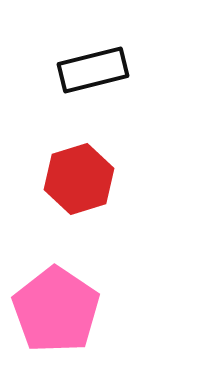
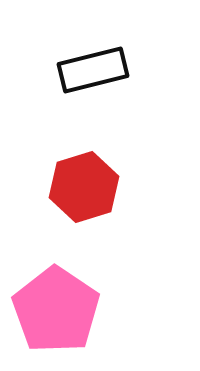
red hexagon: moved 5 px right, 8 px down
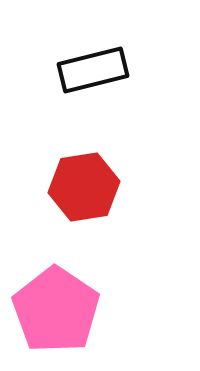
red hexagon: rotated 8 degrees clockwise
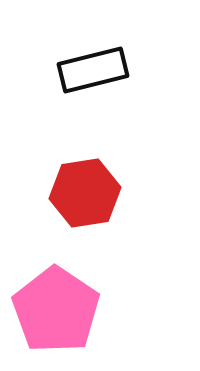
red hexagon: moved 1 px right, 6 px down
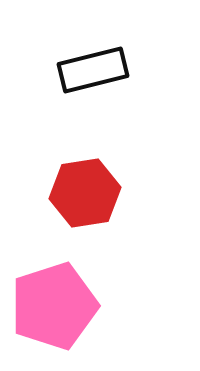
pink pentagon: moved 2 px left, 4 px up; rotated 20 degrees clockwise
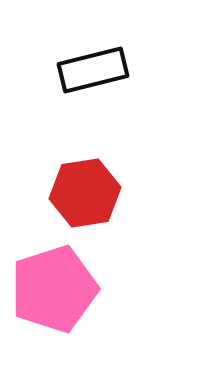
pink pentagon: moved 17 px up
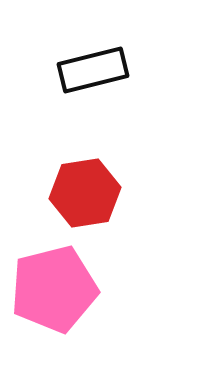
pink pentagon: rotated 4 degrees clockwise
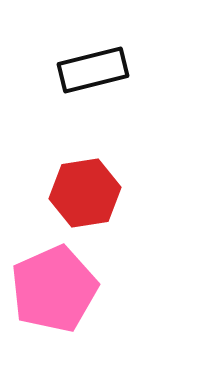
pink pentagon: rotated 10 degrees counterclockwise
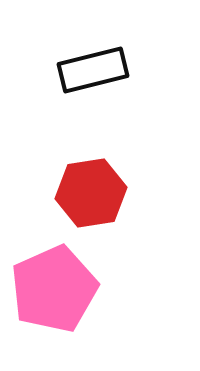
red hexagon: moved 6 px right
